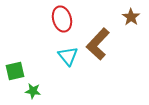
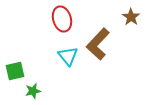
green star: rotated 21 degrees counterclockwise
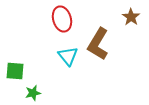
brown L-shape: rotated 12 degrees counterclockwise
green square: rotated 18 degrees clockwise
green star: moved 2 px down
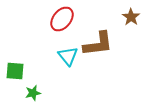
red ellipse: rotated 55 degrees clockwise
brown L-shape: rotated 128 degrees counterclockwise
